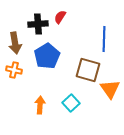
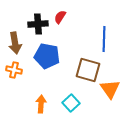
blue pentagon: rotated 30 degrees counterclockwise
orange arrow: moved 1 px right, 1 px up
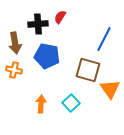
blue line: rotated 25 degrees clockwise
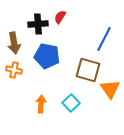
brown arrow: moved 1 px left
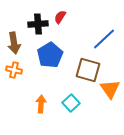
blue line: rotated 20 degrees clockwise
blue pentagon: moved 3 px right, 1 px up; rotated 30 degrees clockwise
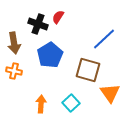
red semicircle: moved 2 px left
black cross: rotated 24 degrees clockwise
orange cross: moved 1 px down
orange triangle: moved 4 px down
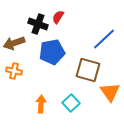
brown arrow: rotated 80 degrees clockwise
blue pentagon: moved 2 px right, 3 px up; rotated 20 degrees clockwise
orange triangle: moved 1 px up
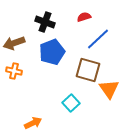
red semicircle: moved 26 px right; rotated 40 degrees clockwise
black cross: moved 7 px right, 2 px up
blue line: moved 6 px left
blue pentagon: rotated 10 degrees counterclockwise
orange triangle: moved 1 px left, 3 px up
orange arrow: moved 8 px left, 19 px down; rotated 60 degrees clockwise
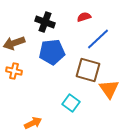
blue pentagon: rotated 15 degrees clockwise
cyan square: rotated 12 degrees counterclockwise
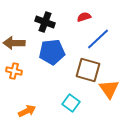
brown arrow: rotated 20 degrees clockwise
orange arrow: moved 6 px left, 12 px up
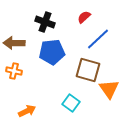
red semicircle: rotated 24 degrees counterclockwise
